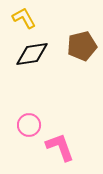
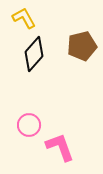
black diamond: moved 2 px right; rotated 40 degrees counterclockwise
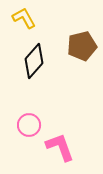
black diamond: moved 7 px down
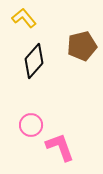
yellow L-shape: rotated 10 degrees counterclockwise
pink circle: moved 2 px right
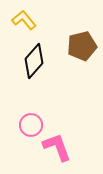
yellow L-shape: moved 2 px down
pink L-shape: moved 3 px left
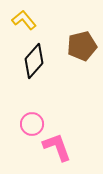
pink circle: moved 1 px right, 1 px up
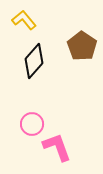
brown pentagon: rotated 24 degrees counterclockwise
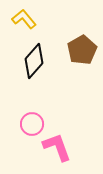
yellow L-shape: moved 1 px up
brown pentagon: moved 4 px down; rotated 8 degrees clockwise
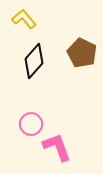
brown pentagon: moved 3 px down; rotated 16 degrees counterclockwise
pink circle: moved 1 px left
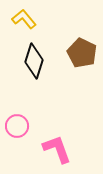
black diamond: rotated 24 degrees counterclockwise
pink circle: moved 14 px left, 2 px down
pink L-shape: moved 2 px down
